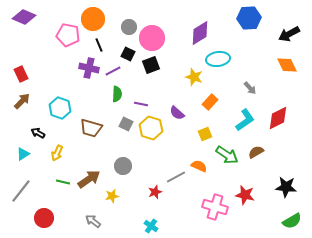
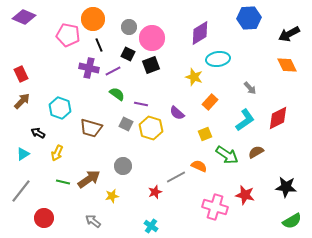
green semicircle at (117, 94): rotated 56 degrees counterclockwise
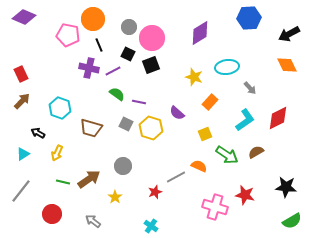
cyan ellipse at (218, 59): moved 9 px right, 8 px down
purple line at (141, 104): moved 2 px left, 2 px up
yellow star at (112, 196): moved 3 px right, 1 px down; rotated 24 degrees counterclockwise
red circle at (44, 218): moved 8 px right, 4 px up
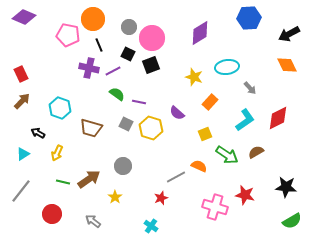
red star at (155, 192): moved 6 px right, 6 px down
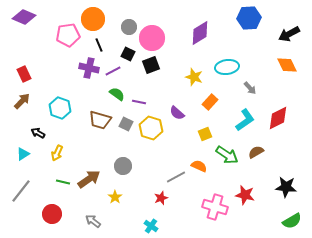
pink pentagon at (68, 35): rotated 20 degrees counterclockwise
red rectangle at (21, 74): moved 3 px right
brown trapezoid at (91, 128): moved 9 px right, 8 px up
